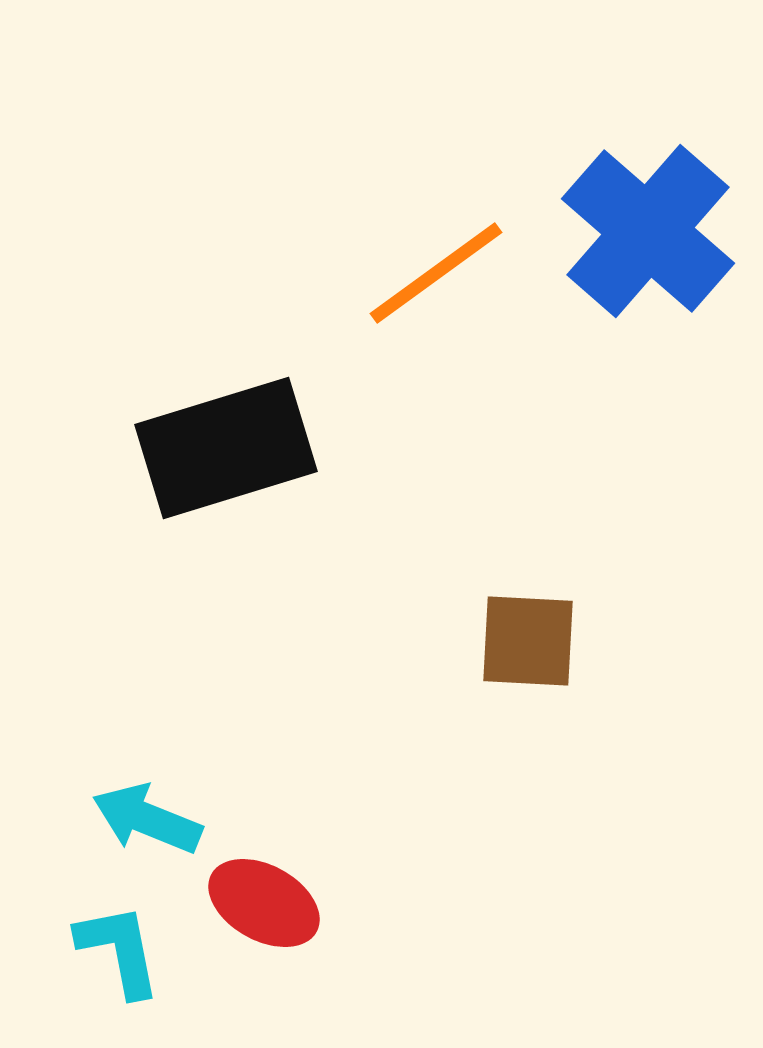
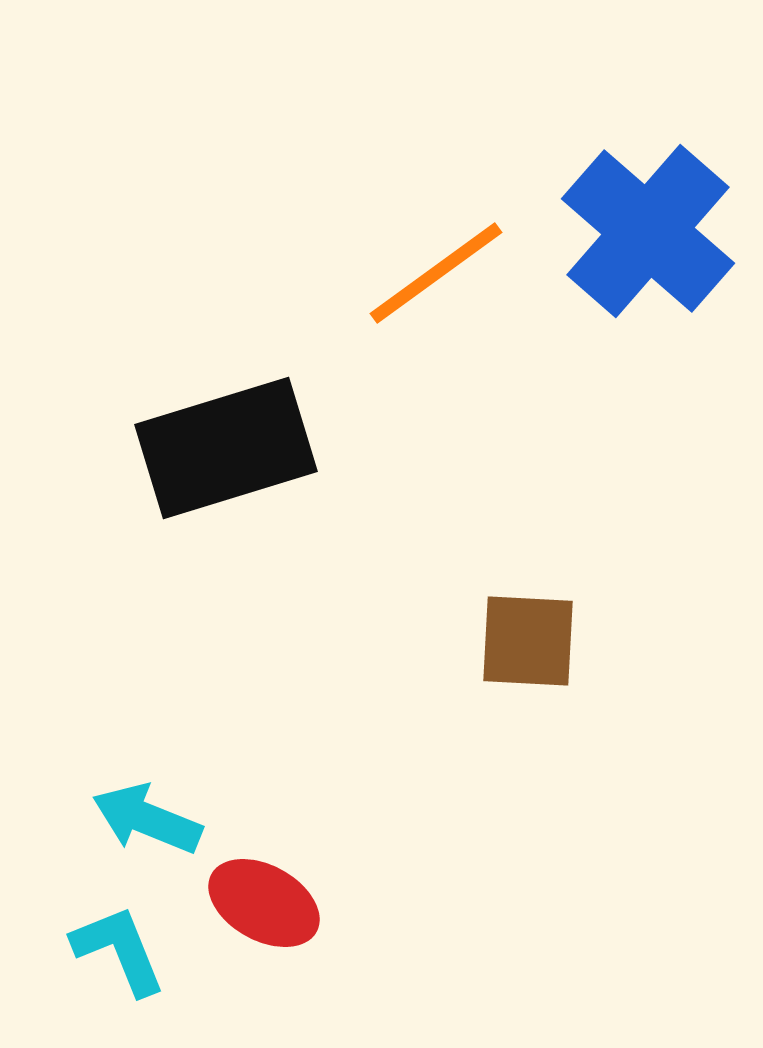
cyan L-shape: rotated 11 degrees counterclockwise
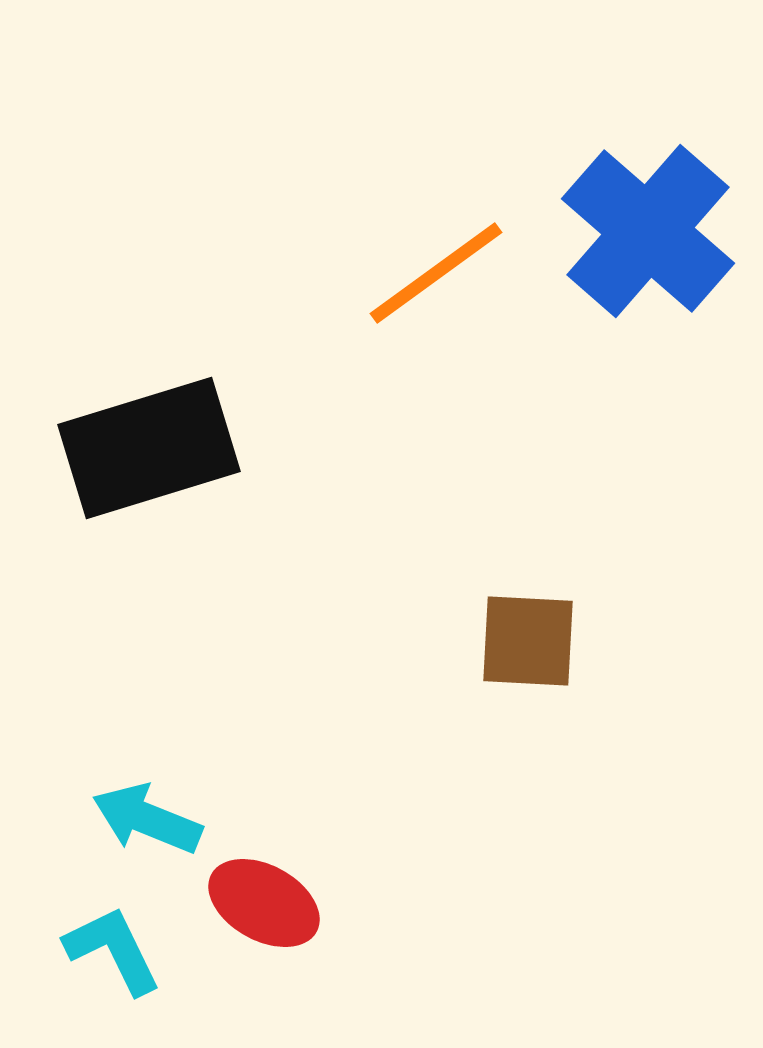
black rectangle: moved 77 px left
cyan L-shape: moved 6 px left; rotated 4 degrees counterclockwise
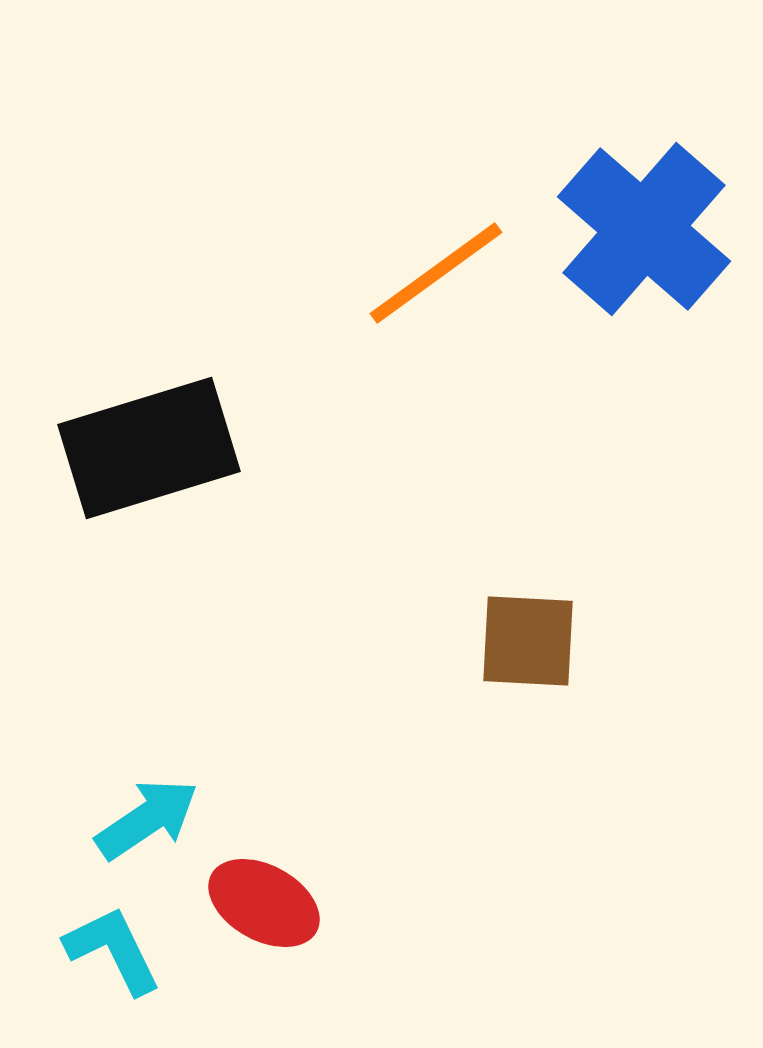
blue cross: moved 4 px left, 2 px up
cyan arrow: rotated 124 degrees clockwise
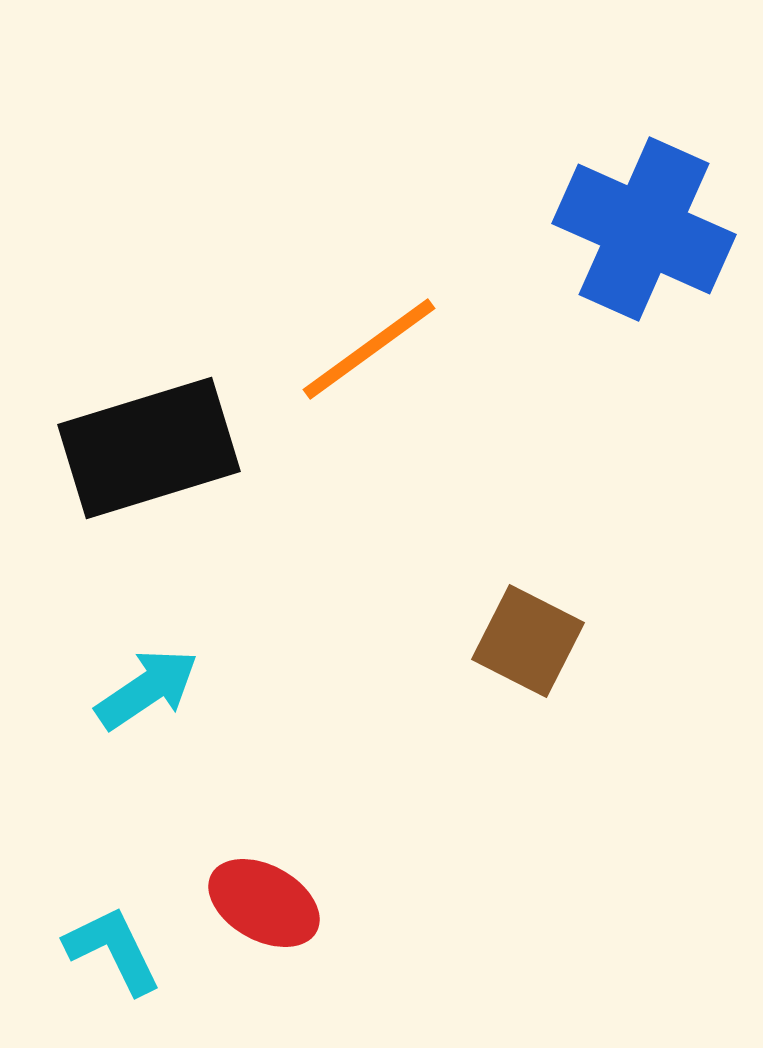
blue cross: rotated 17 degrees counterclockwise
orange line: moved 67 px left, 76 px down
brown square: rotated 24 degrees clockwise
cyan arrow: moved 130 px up
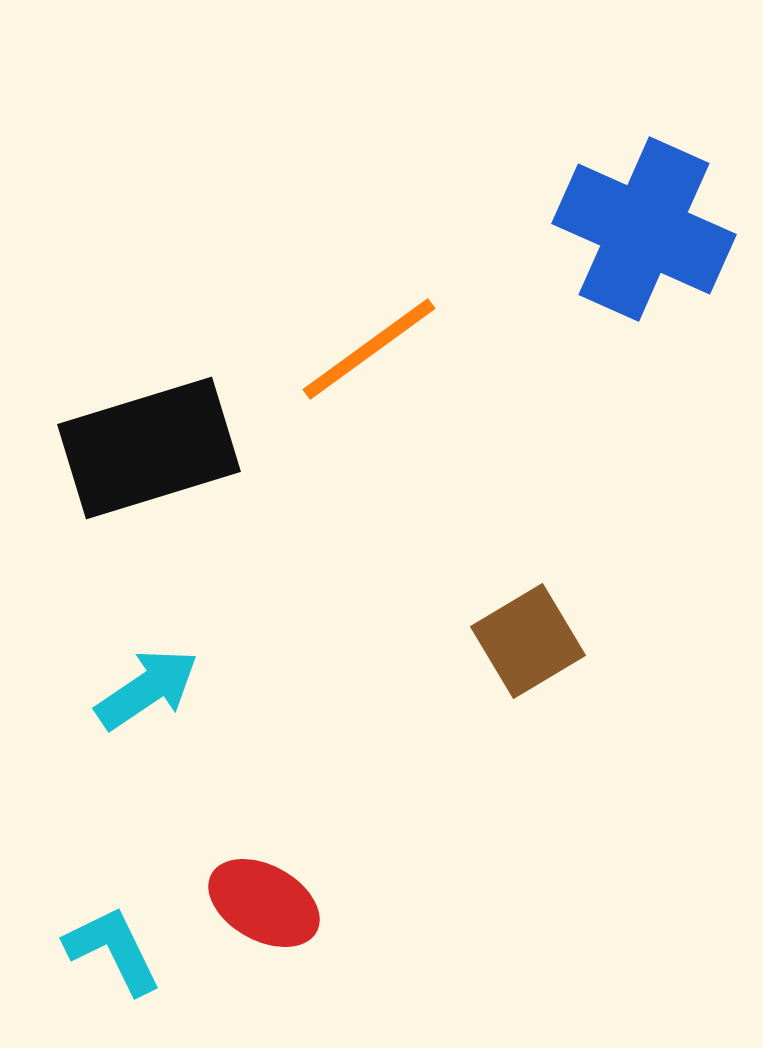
brown square: rotated 32 degrees clockwise
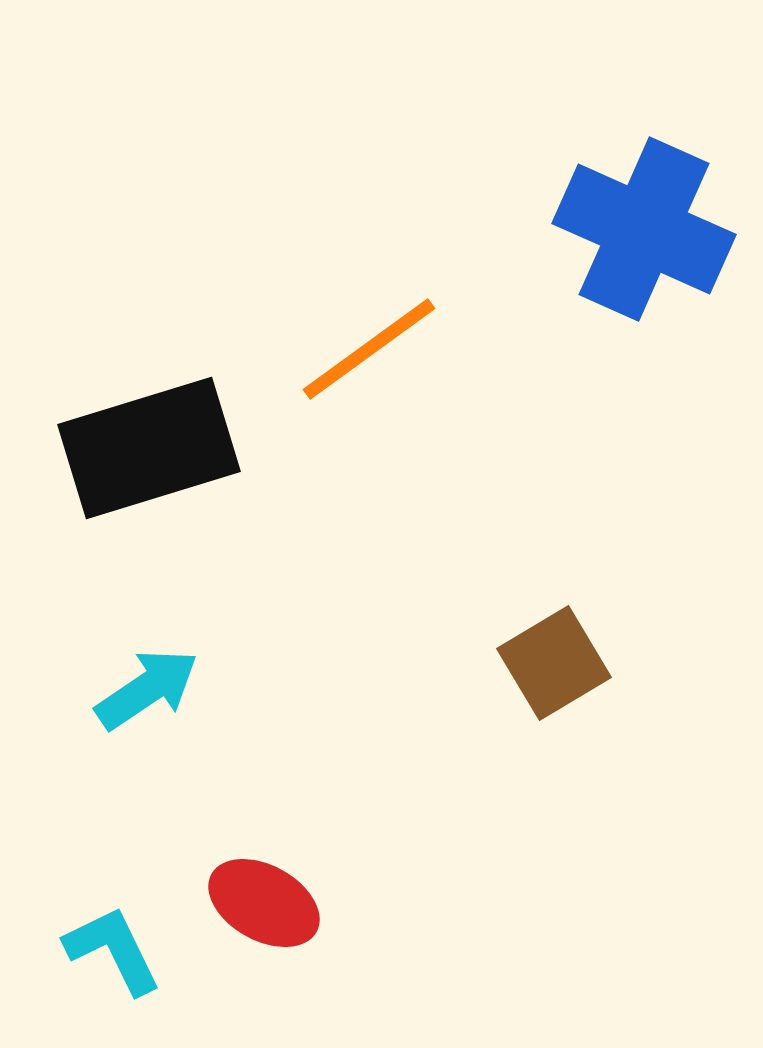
brown square: moved 26 px right, 22 px down
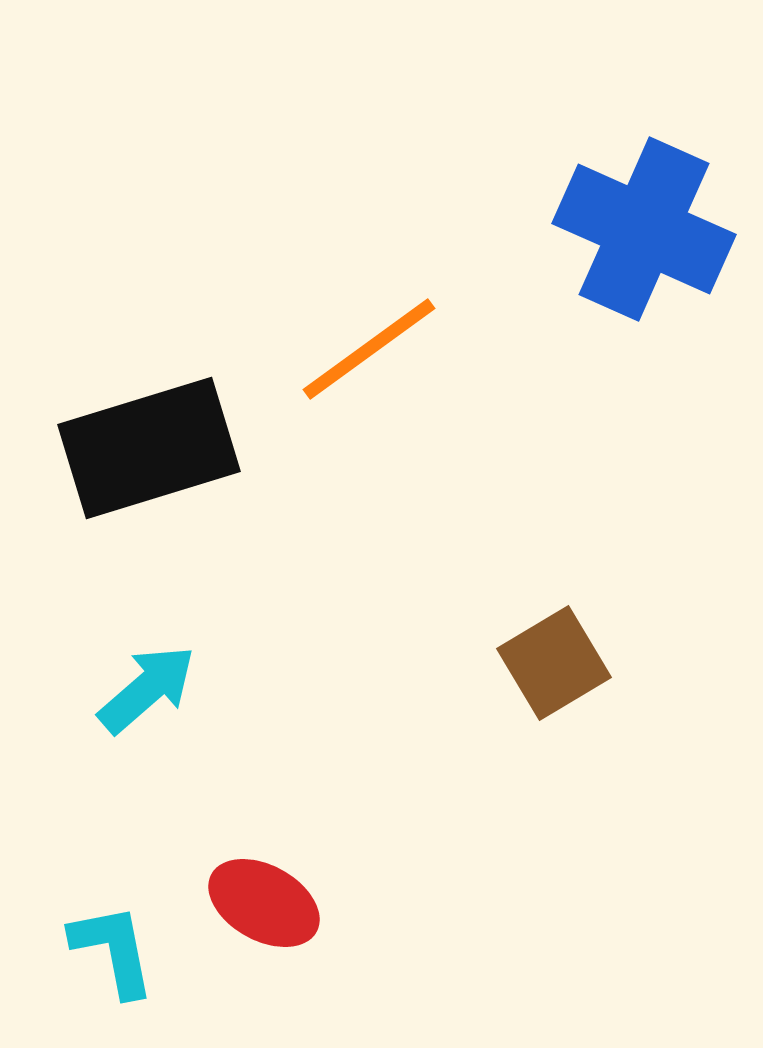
cyan arrow: rotated 7 degrees counterclockwise
cyan L-shape: rotated 15 degrees clockwise
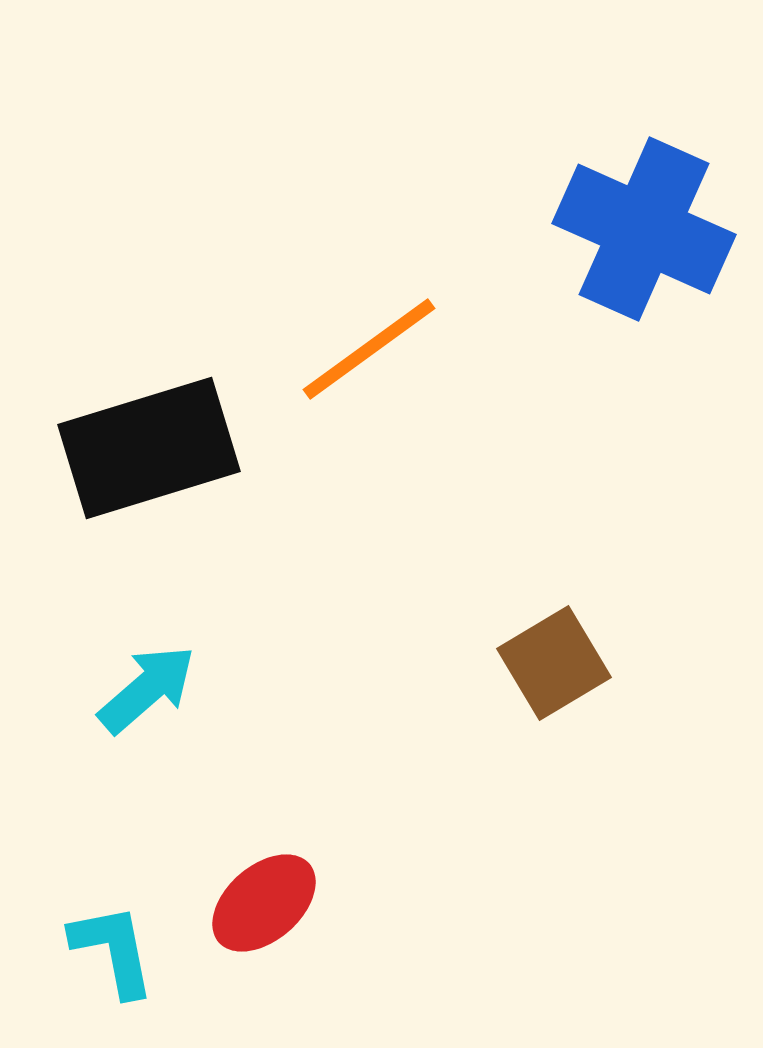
red ellipse: rotated 70 degrees counterclockwise
